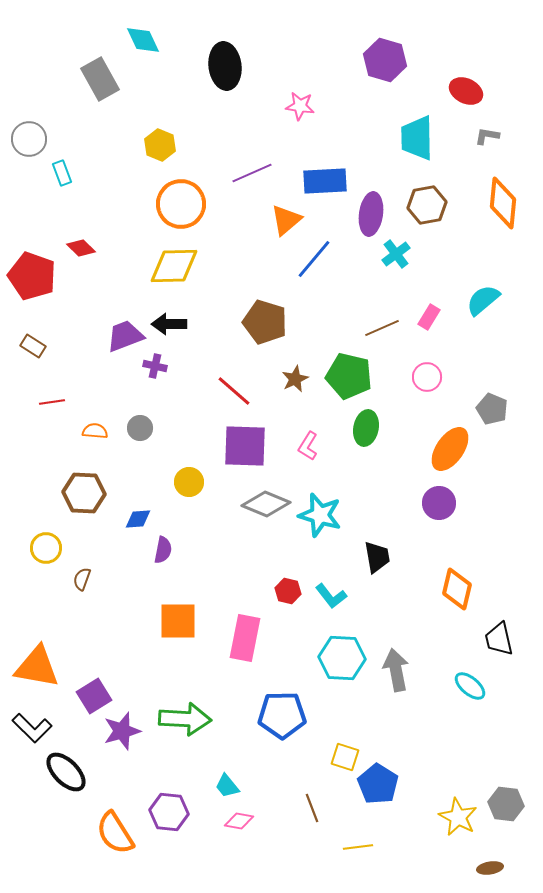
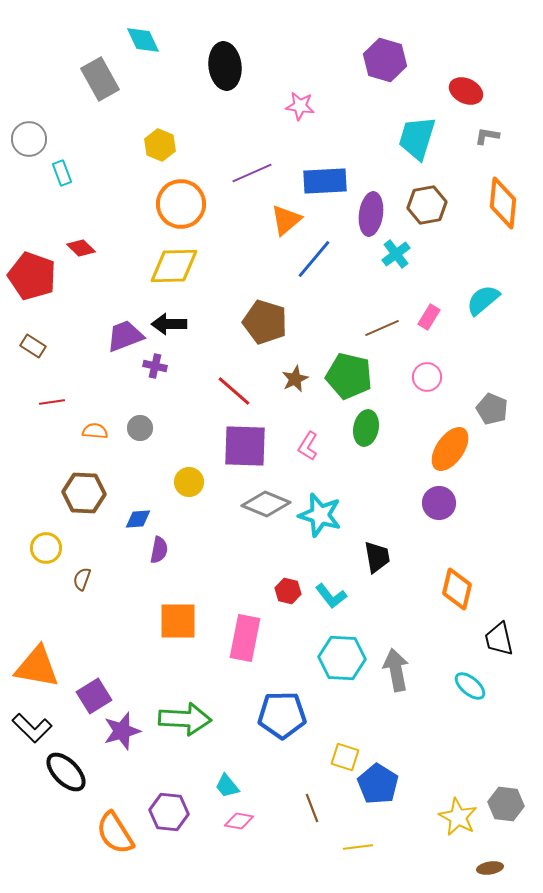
cyan trapezoid at (417, 138): rotated 18 degrees clockwise
purple semicircle at (163, 550): moved 4 px left
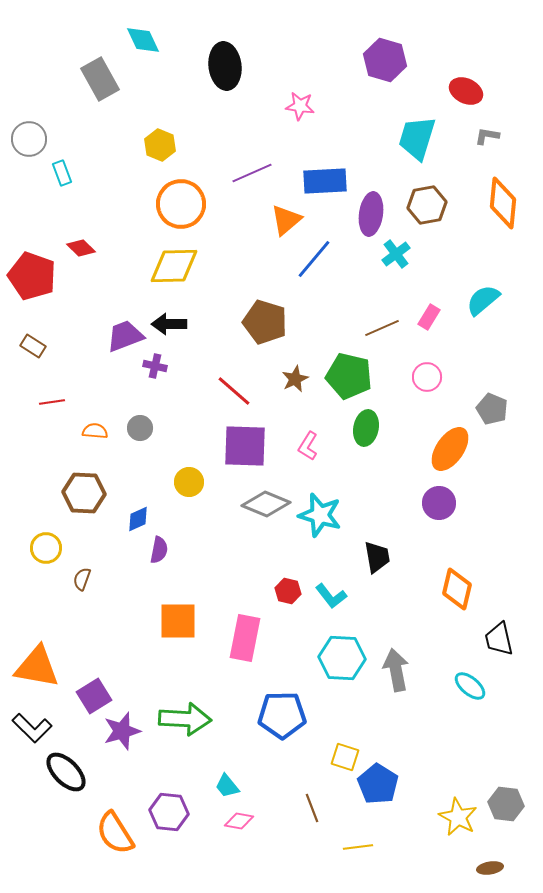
blue diamond at (138, 519): rotated 20 degrees counterclockwise
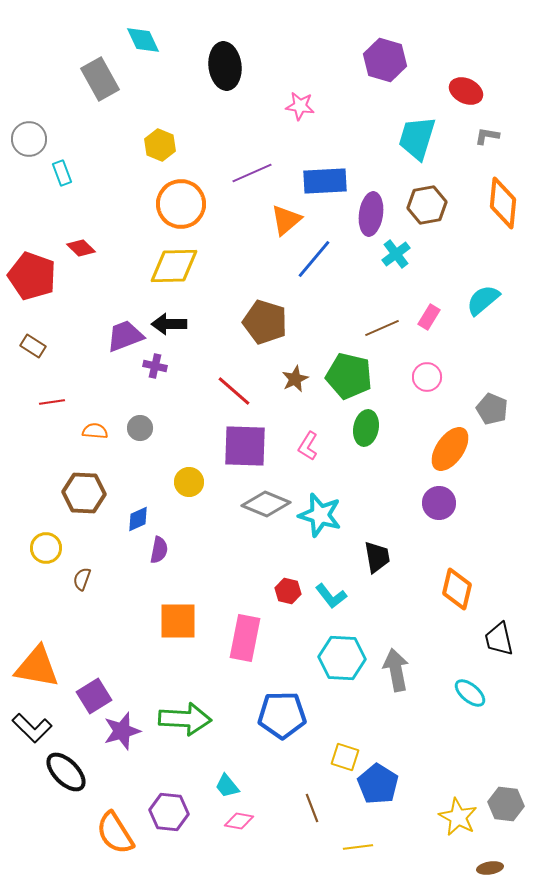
cyan ellipse at (470, 686): moved 7 px down
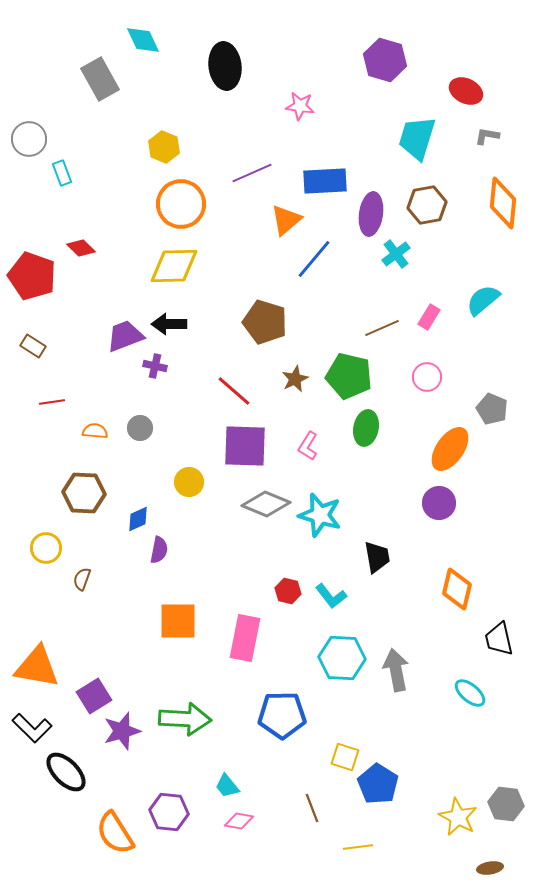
yellow hexagon at (160, 145): moved 4 px right, 2 px down
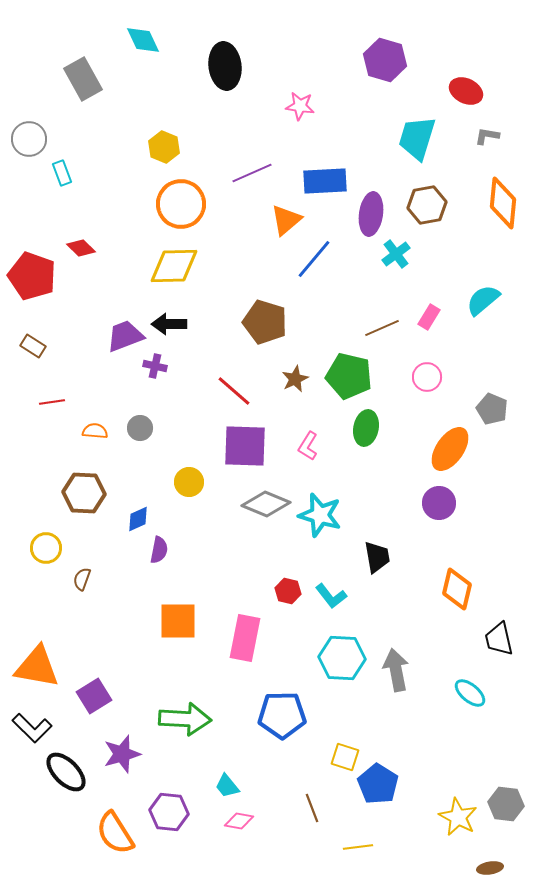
gray rectangle at (100, 79): moved 17 px left
purple star at (122, 731): moved 23 px down
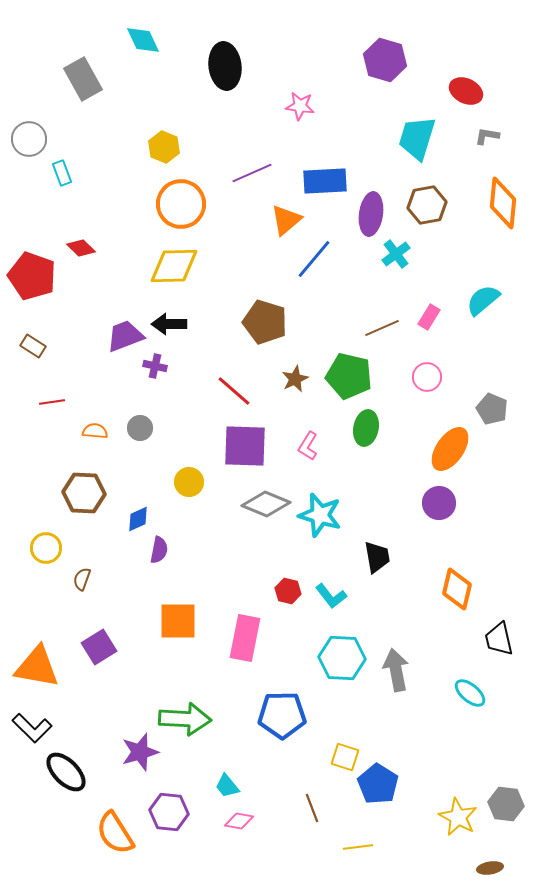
purple square at (94, 696): moved 5 px right, 49 px up
purple star at (122, 754): moved 18 px right, 2 px up
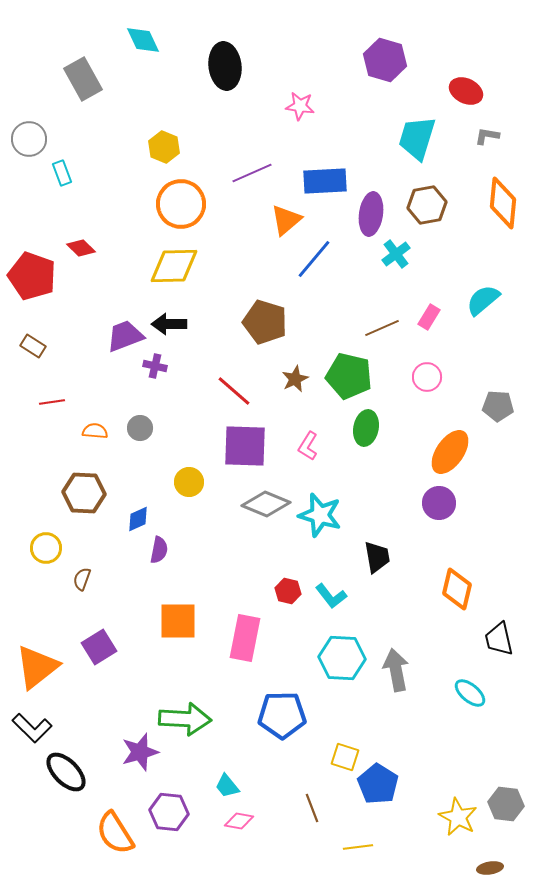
gray pentagon at (492, 409): moved 6 px right, 3 px up; rotated 20 degrees counterclockwise
orange ellipse at (450, 449): moved 3 px down
orange triangle at (37, 667): rotated 48 degrees counterclockwise
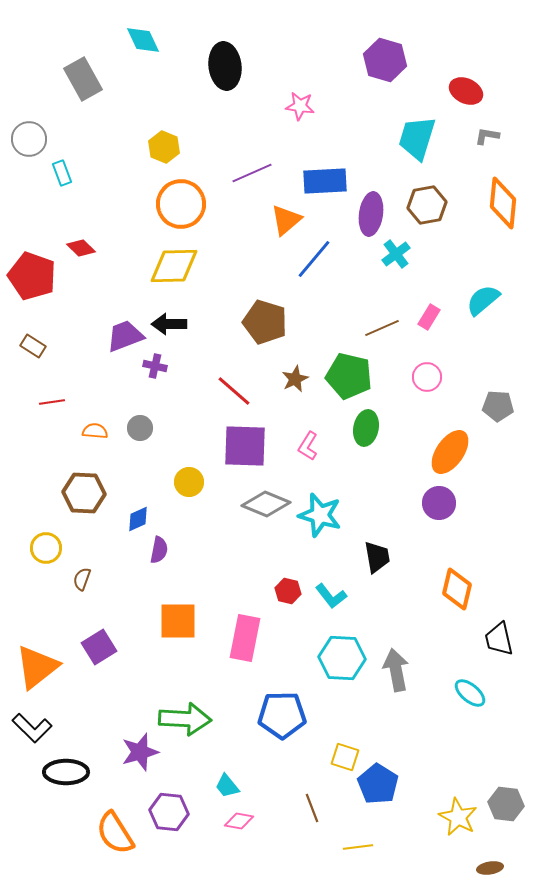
black ellipse at (66, 772): rotated 45 degrees counterclockwise
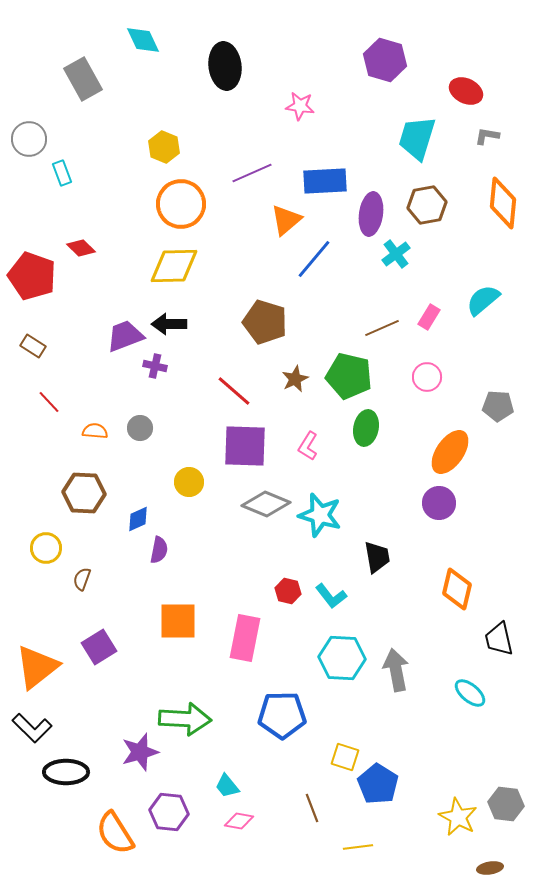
red line at (52, 402): moved 3 px left; rotated 55 degrees clockwise
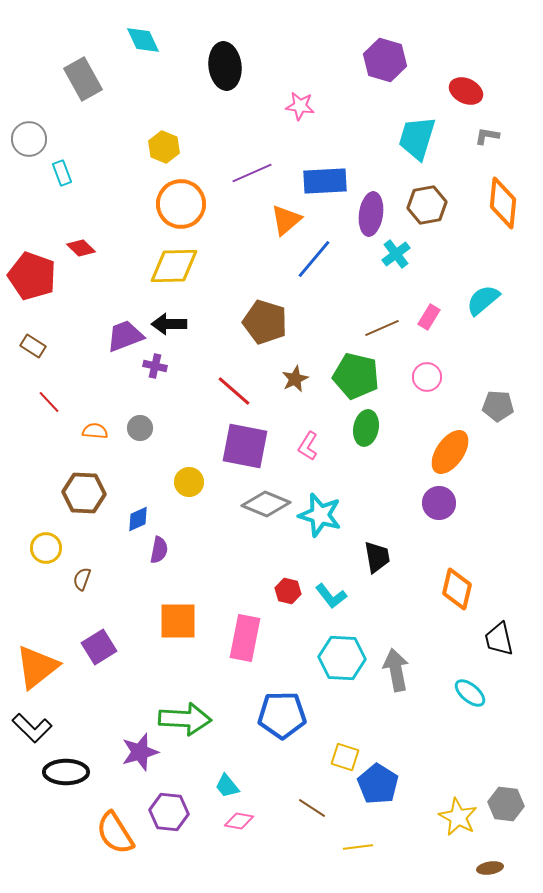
green pentagon at (349, 376): moved 7 px right
purple square at (245, 446): rotated 9 degrees clockwise
brown line at (312, 808): rotated 36 degrees counterclockwise
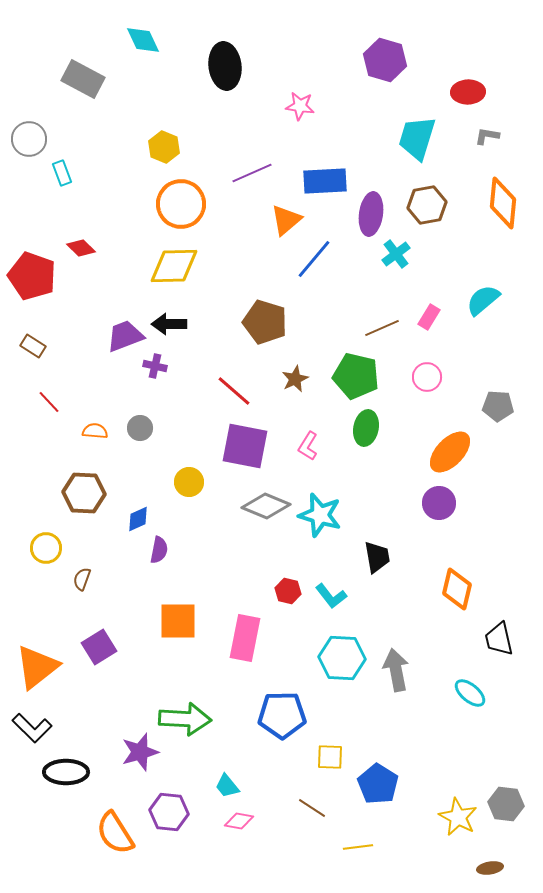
gray rectangle at (83, 79): rotated 33 degrees counterclockwise
red ellipse at (466, 91): moved 2 px right, 1 px down; rotated 28 degrees counterclockwise
orange ellipse at (450, 452): rotated 9 degrees clockwise
gray diamond at (266, 504): moved 2 px down
yellow square at (345, 757): moved 15 px left; rotated 16 degrees counterclockwise
